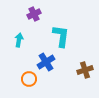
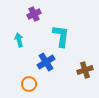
cyan arrow: rotated 24 degrees counterclockwise
orange circle: moved 5 px down
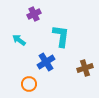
cyan arrow: rotated 40 degrees counterclockwise
brown cross: moved 2 px up
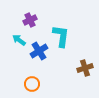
purple cross: moved 4 px left, 6 px down
blue cross: moved 7 px left, 11 px up
orange circle: moved 3 px right
